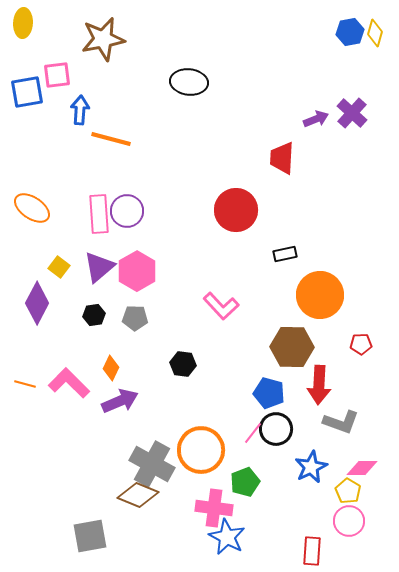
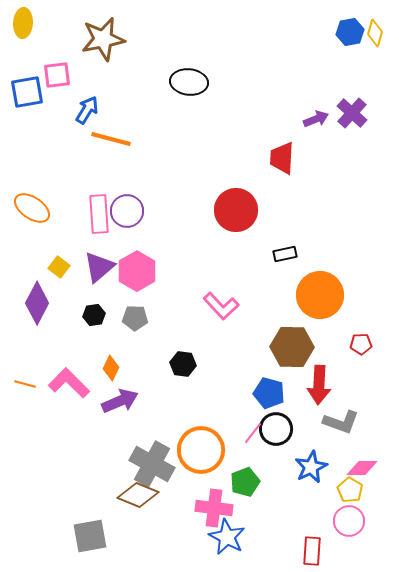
blue arrow at (80, 110): moved 7 px right; rotated 28 degrees clockwise
yellow pentagon at (348, 491): moved 2 px right, 1 px up
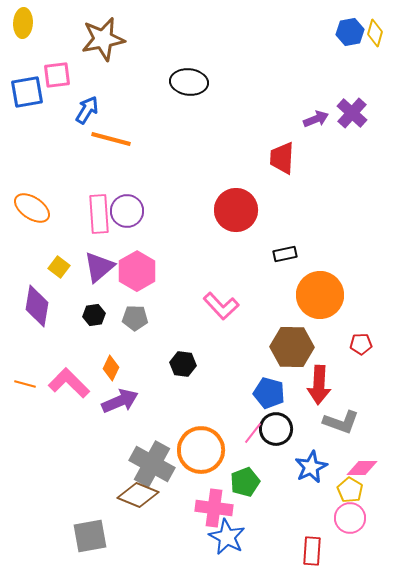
purple diamond at (37, 303): moved 3 px down; rotated 18 degrees counterclockwise
pink circle at (349, 521): moved 1 px right, 3 px up
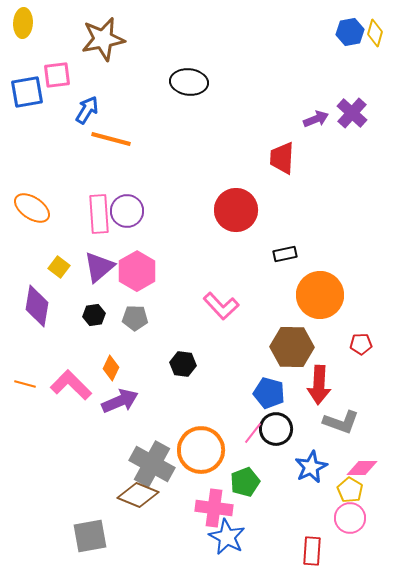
pink L-shape at (69, 383): moved 2 px right, 2 px down
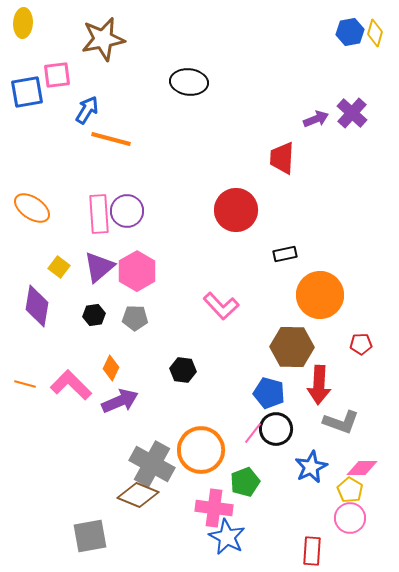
black hexagon at (183, 364): moved 6 px down
